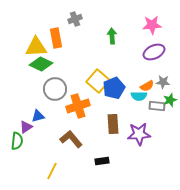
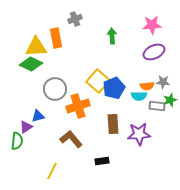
green diamond: moved 10 px left
orange semicircle: rotated 24 degrees clockwise
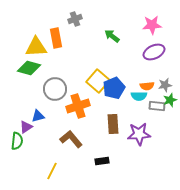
green arrow: rotated 49 degrees counterclockwise
green diamond: moved 2 px left, 4 px down; rotated 10 degrees counterclockwise
gray star: moved 2 px right, 3 px down; rotated 16 degrees counterclockwise
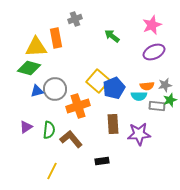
pink star: rotated 18 degrees counterclockwise
blue triangle: moved 1 px left, 25 px up
green semicircle: moved 32 px right, 11 px up
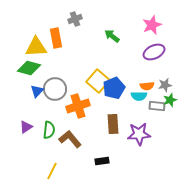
blue triangle: rotated 32 degrees counterclockwise
brown L-shape: moved 1 px left
